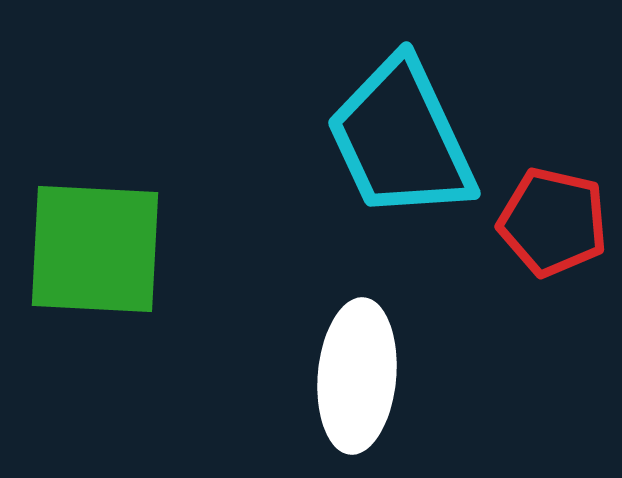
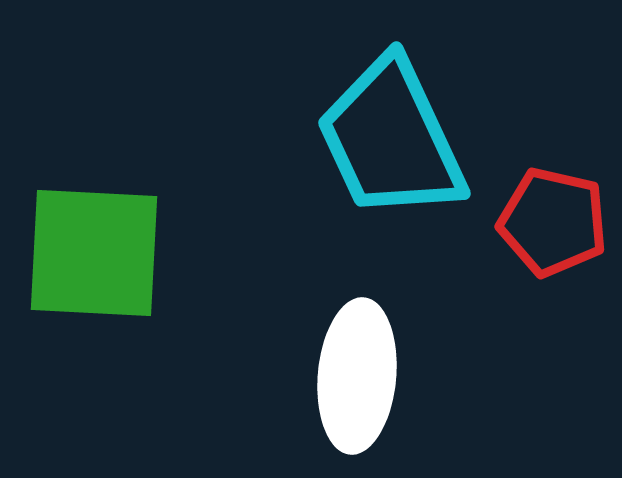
cyan trapezoid: moved 10 px left
green square: moved 1 px left, 4 px down
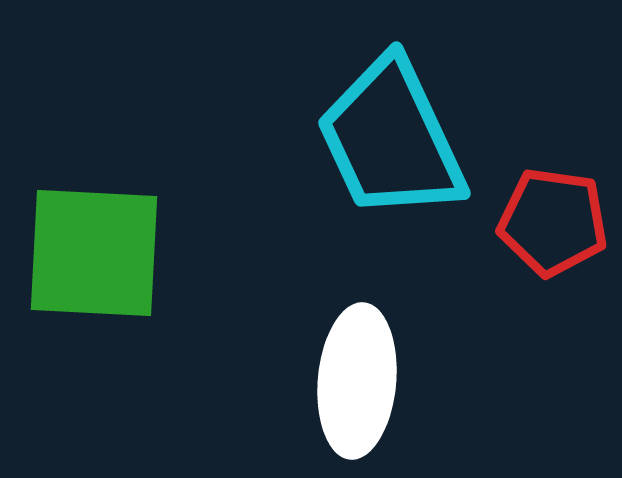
red pentagon: rotated 5 degrees counterclockwise
white ellipse: moved 5 px down
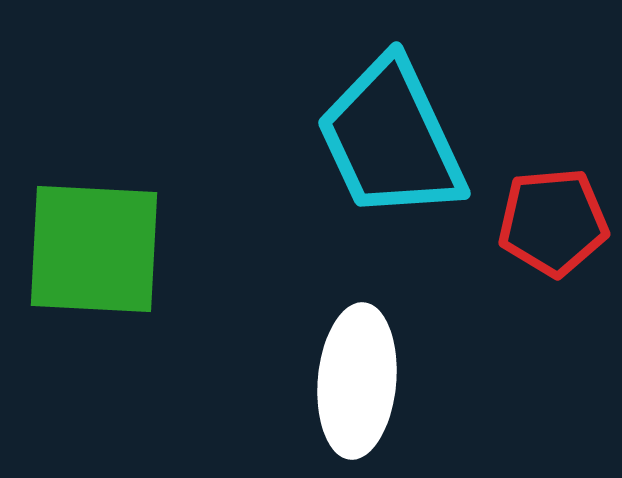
red pentagon: rotated 13 degrees counterclockwise
green square: moved 4 px up
